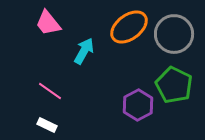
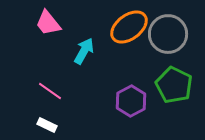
gray circle: moved 6 px left
purple hexagon: moved 7 px left, 4 px up
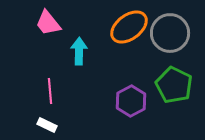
gray circle: moved 2 px right, 1 px up
cyan arrow: moved 5 px left; rotated 28 degrees counterclockwise
pink line: rotated 50 degrees clockwise
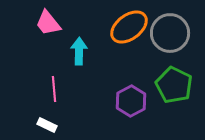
pink line: moved 4 px right, 2 px up
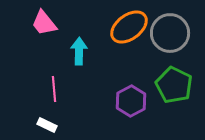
pink trapezoid: moved 4 px left
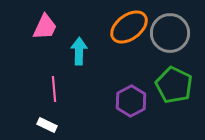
pink trapezoid: moved 1 px right, 4 px down; rotated 116 degrees counterclockwise
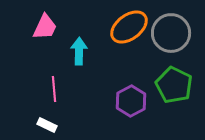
gray circle: moved 1 px right
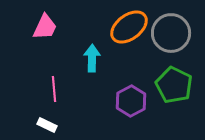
cyan arrow: moved 13 px right, 7 px down
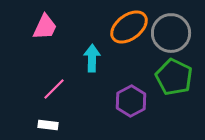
green pentagon: moved 8 px up
pink line: rotated 50 degrees clockwise
white rectangle: moved 1 px right; rotated 18 degrees counterclockwise
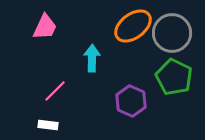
orange ellipse: moved 4 px right, 1 px up
gray circle: moved 1 px right
pink line: moved 1 px right, 2 px down
purple hexagon: rotated 8 degrees counterclockwise
